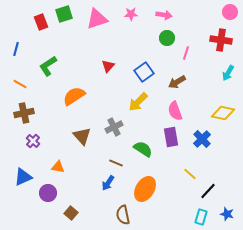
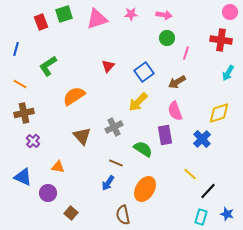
yellow diamond: moved 4 px left; rotated 30 degrees counterclockwise
purple rectangle: moved 6 px left, 2 px up
blue triangle: rotated 48 degrees clockwise
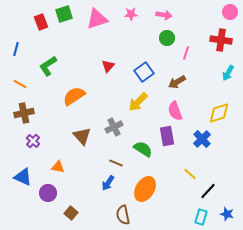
purple rectangle: moved 2 px right, 1 px down
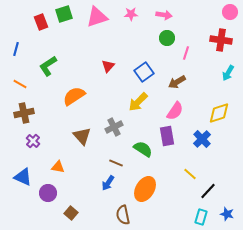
pink triangle: moved 2 px up
pink semicircle: rotated 126 degrees counterclockwise
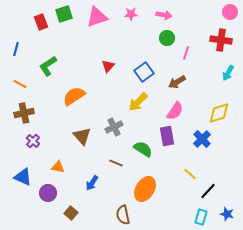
blue arrow: moved 16 px left
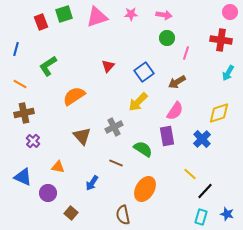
black line: moved 3 px left
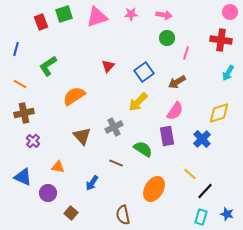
orange ellipse: moved 9 px right
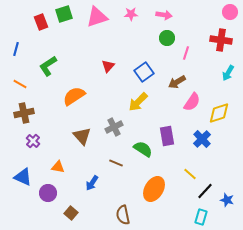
pink semicircle: moved 17 px right, 9 px up
blue star: moved 14 px up
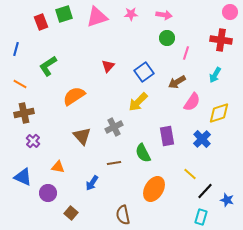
cyan arrow: moved 13 px left, 2 px down
green semicircle: moved 4 px down; rotated 150 degrees counterclockwise
brown line: moved 2 px left; rotated 32 degrees counterclockwise
